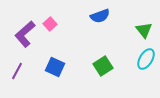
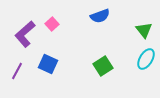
pink square: moved 2 px right
blue square: moved 7 px left, 3 px up
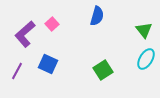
blue semicircle: moved 3 px left; rotated 54 degrees counterclockwise
green square: moved 4 px down
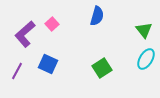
green square: moved 1 px left, 2 px up
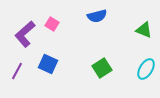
blue semicircle: rotated 60 degrees clockwise
pink square: rotated 16 degrees counterclockwise
green triangle: rotated 30 degrees counterclockwise
cyan ellipse: moved 10 px down
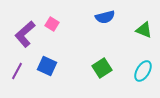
blue semicircle: moved 8 px right, 1 px down
blue square: moved 1 px left, 2 px down
cyan ellipse: moved 3 px left, 2 px down
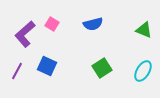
blue semicircle: moved 12 px left, 7 px down
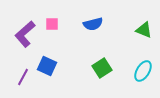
pink square: rotated 32 degrees counterclockwise
purple line: moved 6 px right, 6 px down
